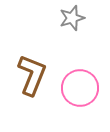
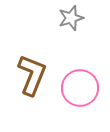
gray star: moved 1 px left
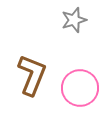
gray star: moved 3 px right, 2 px down
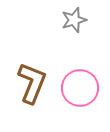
brown L-shape: moved 8 px down
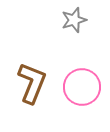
pink circle: moved 2 px right, 1 px up
